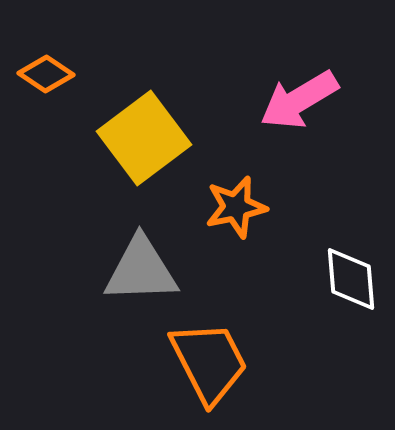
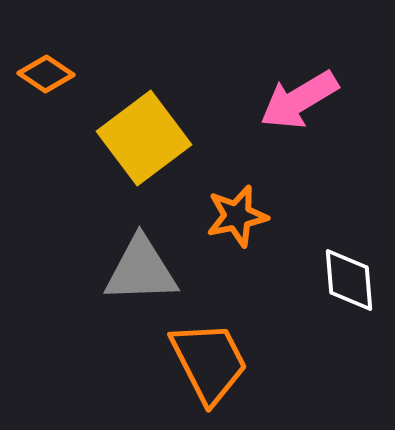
orange star: moved 1 px right, 9 px down
white diamond: moved 2 px left, 1 px down
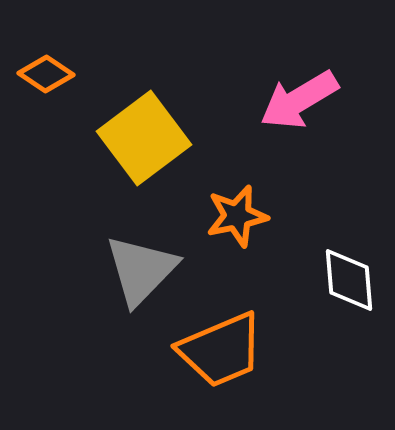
gray triangle: rotated 44 degrees counterclockwise
orange trapezoid: moved 12 px right, 12 px up; rotated 94 degrees clockwise
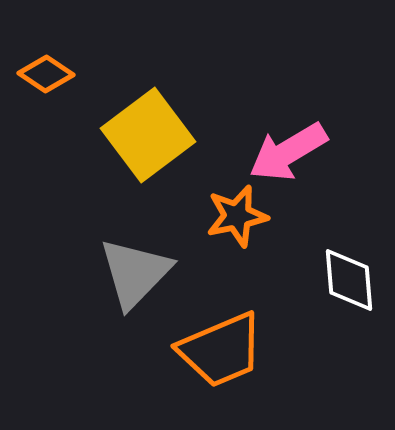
pink arrow: moved 11 px left, 52 px down
yellow square: moved 4 px right, 3 px up
gray triangle: moved 6 px left, 3 px down
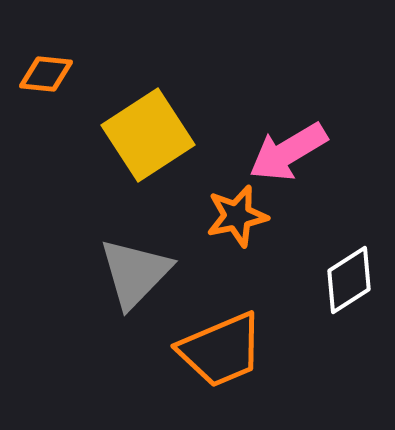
orange diamond: rotated 28 degrees counterclockwise
yellow square: rotated 4 degrees clockwise
white diamond: rotated 62 degrees clockwise
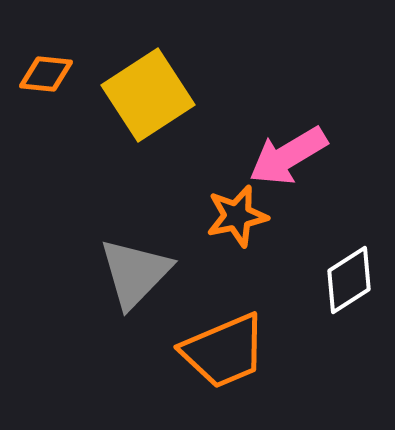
yellow square: moved 40 px up
pink arrow: moved 4 px down
orange trapezoid: moved 3 px right, 1 px down
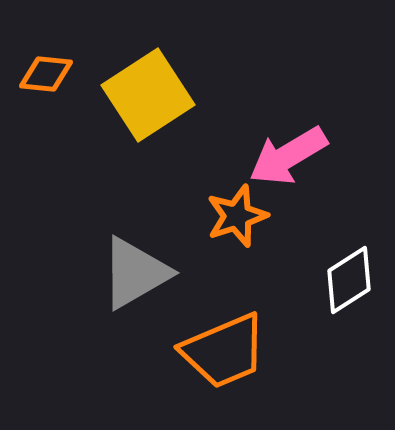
orange star: rotated 6 degrees counterclockwise
gray triangle: rotated 16 degrees clockwise
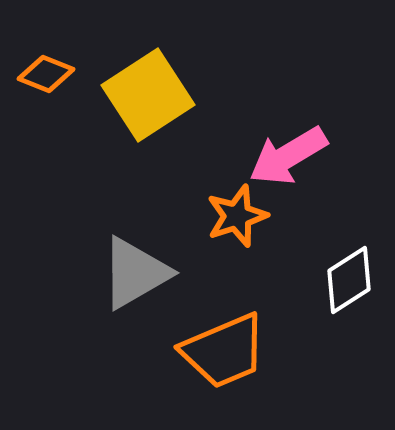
orange diamond: rotated 16 degrees clockwise
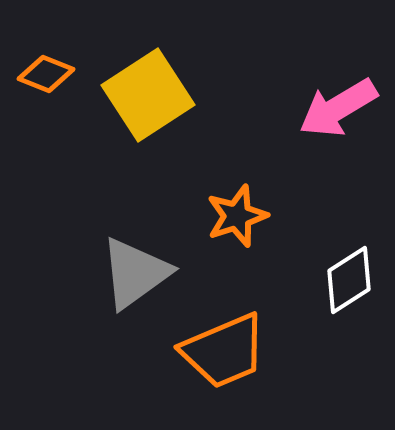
pink arrow: moved 50 px right, 48 px up
gray triangle: rotated 6 degrees counterclockwise
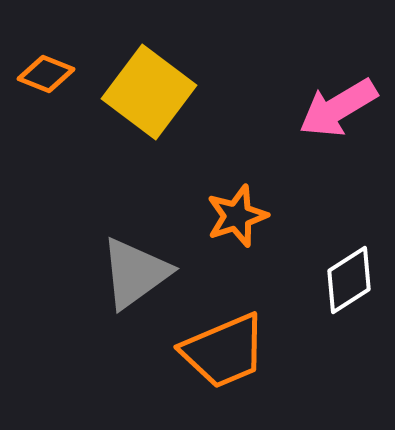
yellow square: moved 1 px right, 3 px up; rotated 20 degrees counterclockwise
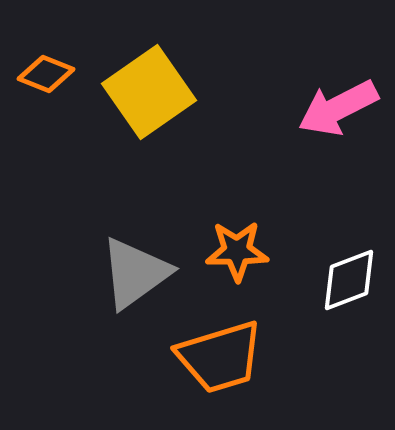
yellow square: rotated 18 degrees clockwise
pink arrow: rotated 4 degrees clockwise
orange star: moved 35 px down; rotated 18 degrees clockwise
white diamond: rotated 12 degrees clockwise
orange trapezoid: moved 4 px left, 6 px down; rotated 6 degrees clockwise
